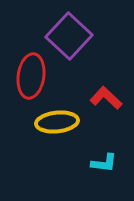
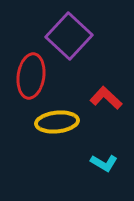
cyan L-shape: rotated 24 degrees clockwise
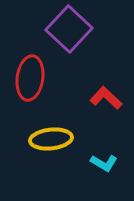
purple square: moved 7 px up
red ellipse: moved 1 px left, 2 px down
yellow ellipse: moved 6 px left, 17 px down
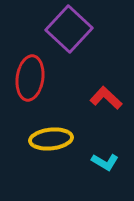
cyan L-shape: moved 1 px right, 1 px up
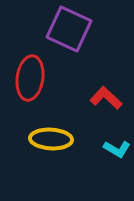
purple square: rotated 18 degrees counterclockwise
yellow ellipse: rotated 9 degrees clockwise
cyan L-shape: moved 12 px right, 13 px up
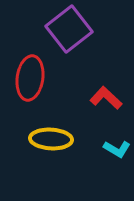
purple square: rotated 27 degrees clockwise
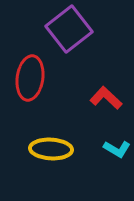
yellow ellipse: moved 10 px down
